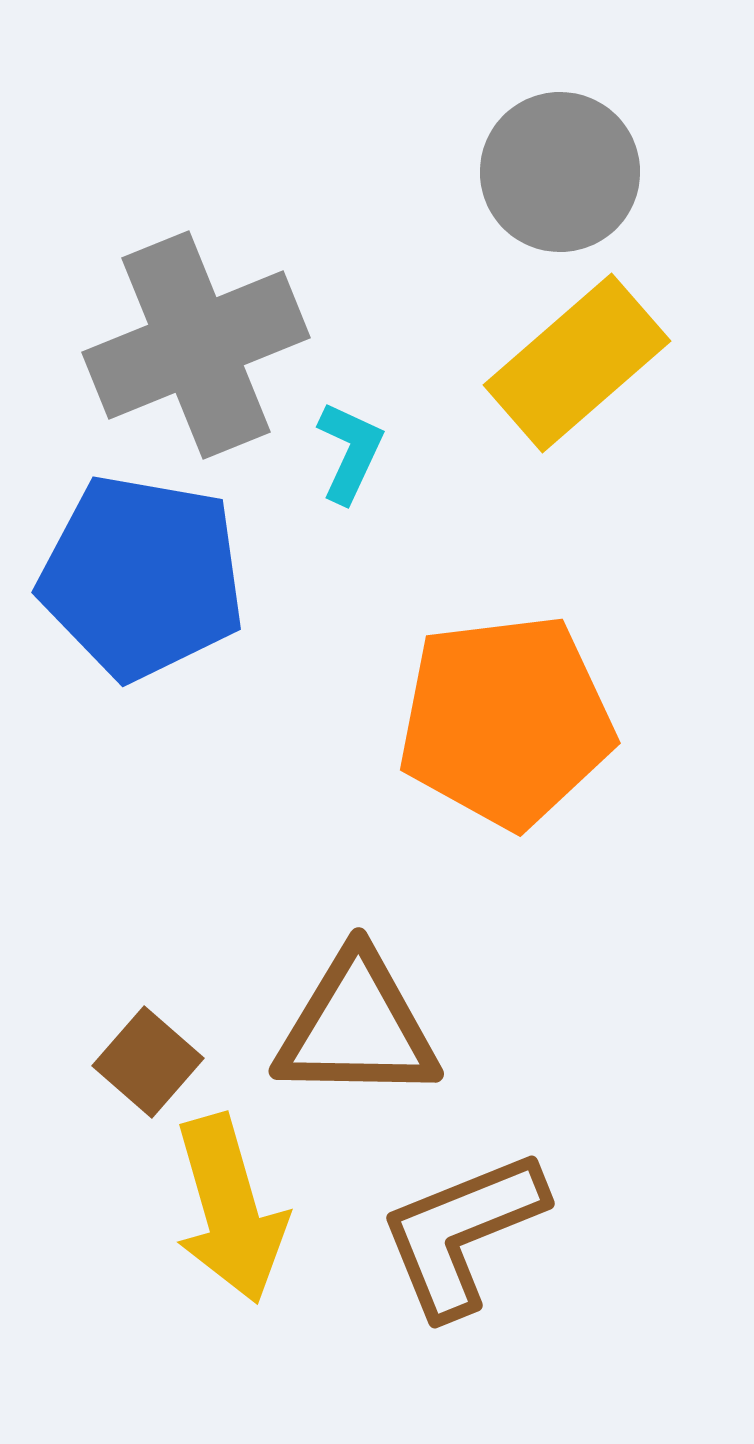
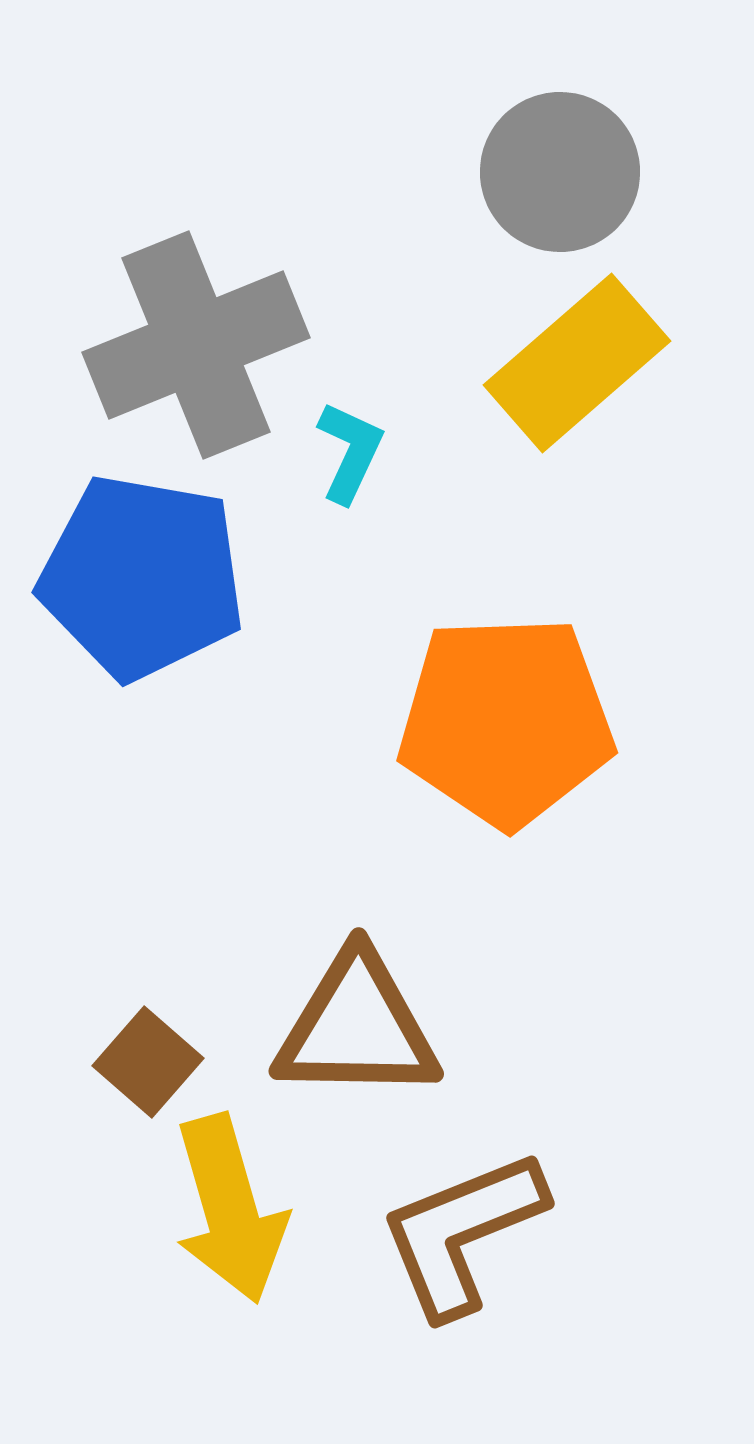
orange pentagon: rotated 5 degrees clockwise
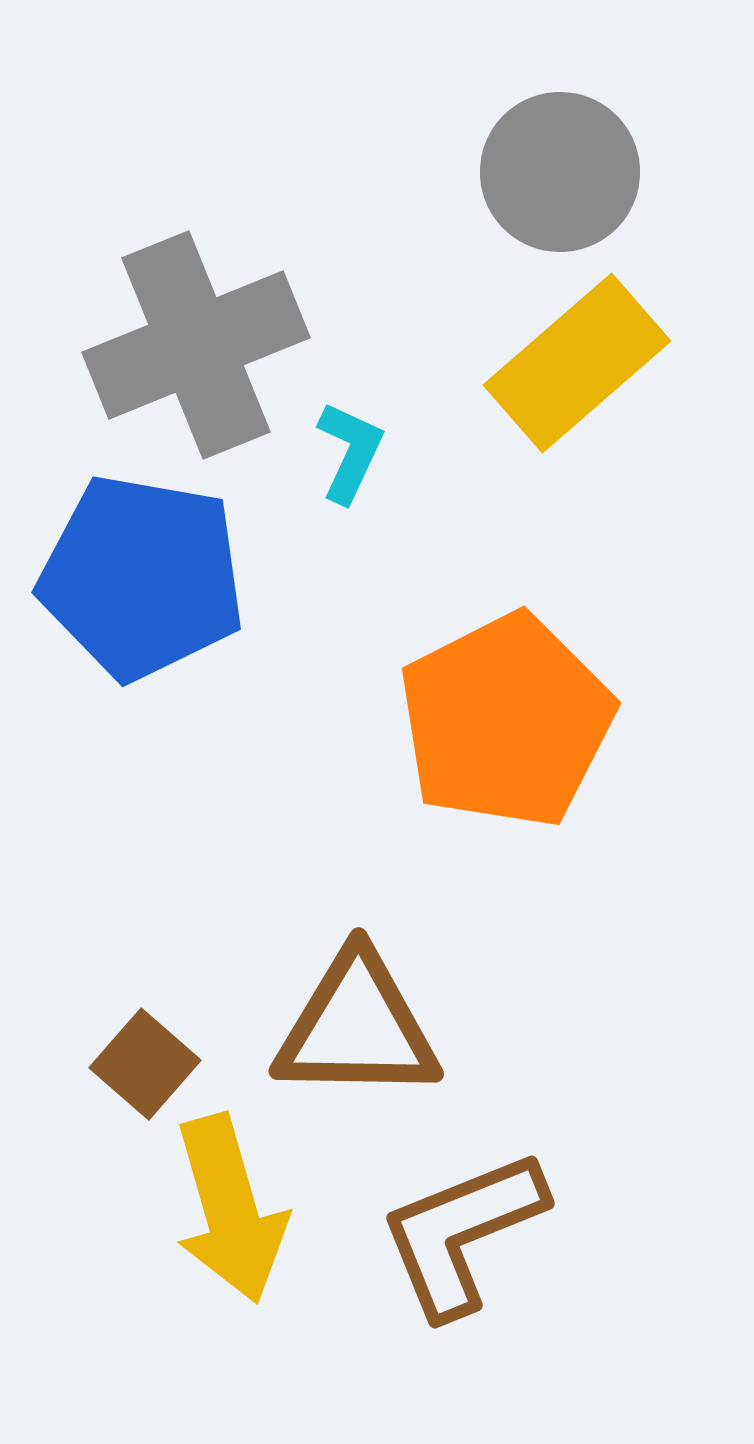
orange pentagon: rotated 25 degrees counterclockwise
brown square: moved 3 px left, 2 px down
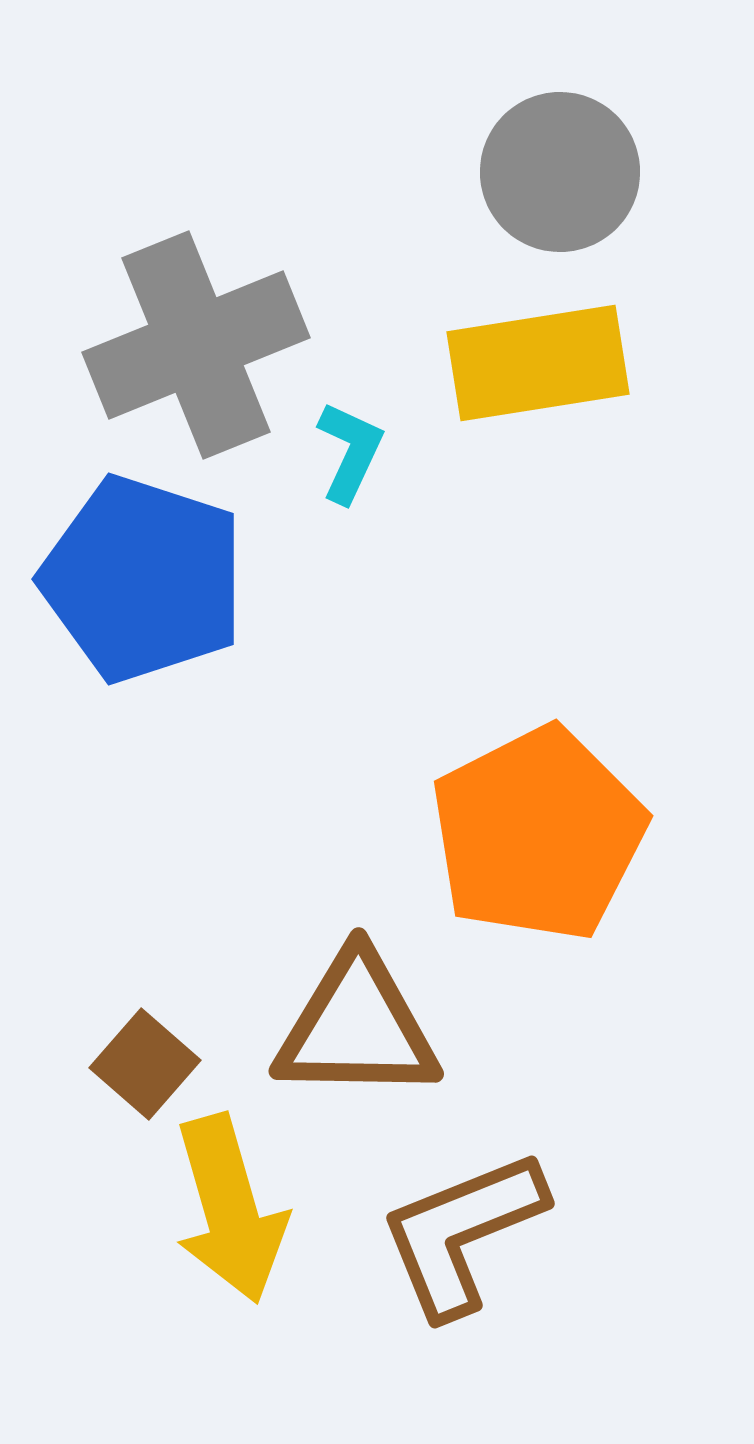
yellow rectangle: moved 39 px left; rotated 32 degrees clockwise
blue pentagon: moved 1 px right, 2 px down; rotated 8 degrees clockwise
orange pentagon: moved 32 px right, 113 px down
